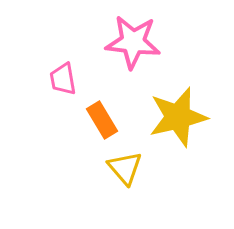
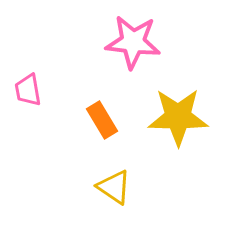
pink trapezoid: moved 35 px left, 11 px down
yellow star: rotated 14 degrees clockwise
yellow triangle: moved 11 px left, 19 px down; rotated 15 degrees counterclockwise
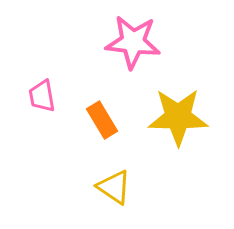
pink trapezoid: moved 14 px right, 6 px down
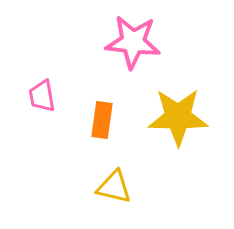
orange rectangle: rotated 39 degrees clockwise
yellow triangle: rotated 21 degrees counterclockwise
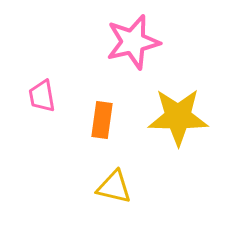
pink star: rotated 20 degrees counterclockwise
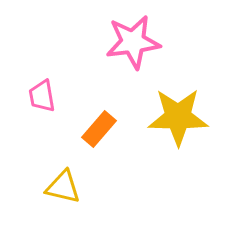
pink star: rotated 6 degrees clockwise
orange rectangle: moved 3 px left, 9 px down; rotated 33 degrees clockwise
yellow triangle: moved 51 px left
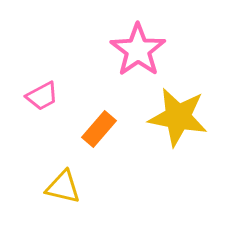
pink star: moved 5 px right, 8 px down; rotated 28 degrees counterclockwise
pink trapezoid: rotated 108 degrees counterclockwise
yellow star: rotated 10 degrees clockwise
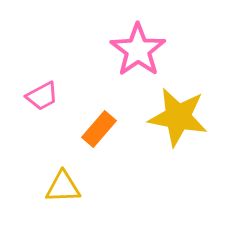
yellow triangle: rotated 15 degrees counterclockwise
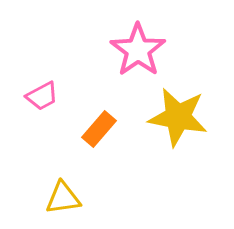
yellow triangle: moved 11 px down; rotated 6 degrees counterclockwise
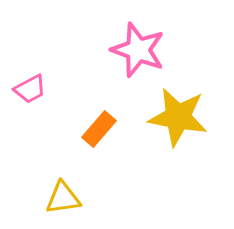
pink star: rotated 16 degrees counterclockwise
pink trapezoid: moved 12 px left, 7 px up
